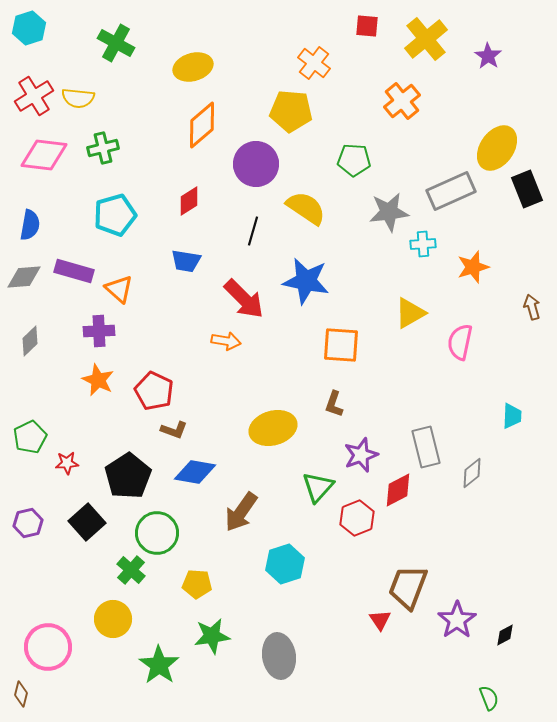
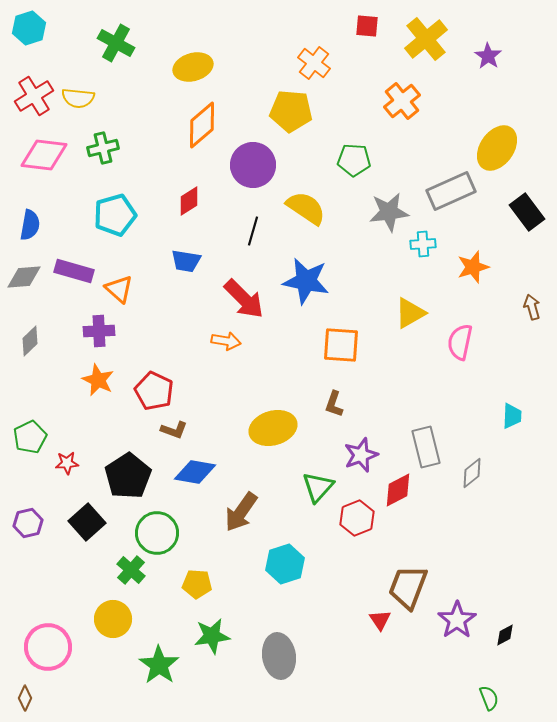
purple circle at (256, 164): moved 3 px left, 1 px down
black rectangle at (527, 189): moved 23 px down; rotated 15 degrees counterclockwise
brown diamond at (21, 694): moved 4 px right, 4 px down; rotated 10 degrees clockwise
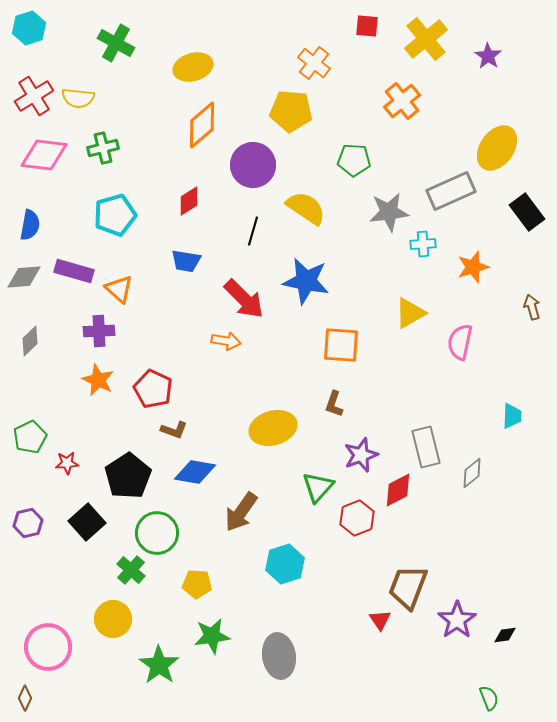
red pentagon at (154, 391): moved 1 px left, 2 px up
black diamond at (505, 635): rotated 20 degrees clockwise
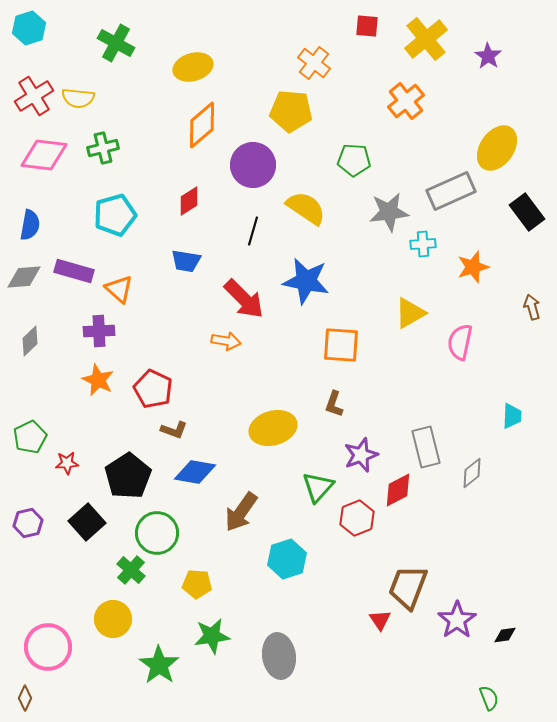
orange cross at (402, 101): moved 4 px right
cyan hexagon at (285, 564): moved 2 px right, 5 px up
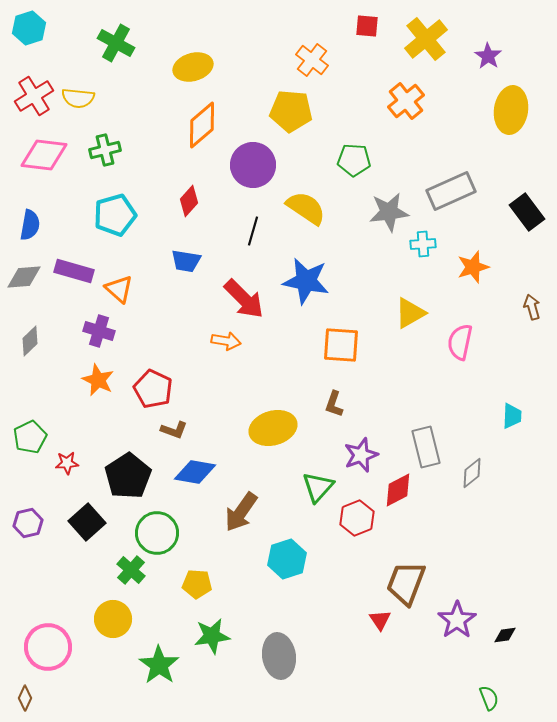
orange cross at (314, 63): moved 2 px left, 3 px up
green cross at (103, 148): moved 2 px right, 2 px down
yellow ellipse at (497, 148): moved 14 px right, 38 px up; rotated 27 degrees counterclockwise
red diamond at (189, 201): rotated 16 degrees counterclockwise
purple cross at (99, 331): rotated 20 degrees clockwise
brown trapezoid at (408, 587): moved 2 px left, 4 px up
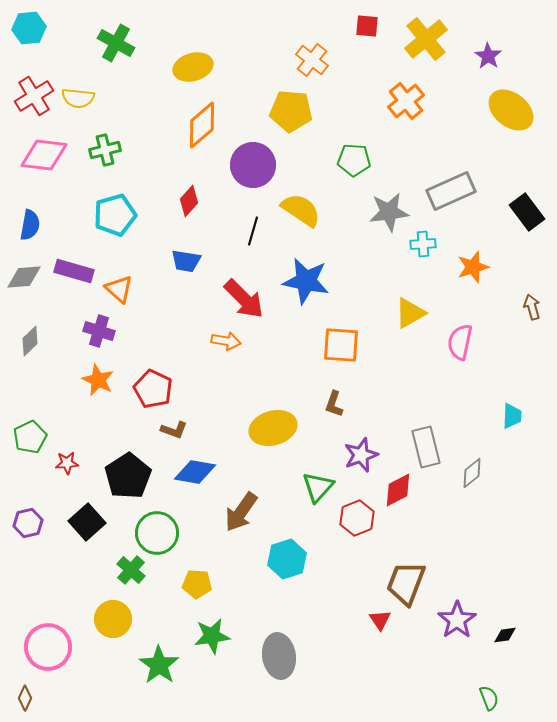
cyan hexagon at (29, 28): rotated 12 degrees clockwise
yellow ellipse at (511, 110): rotated 60 degrees counterclockwise
yellow semicircle at (306, 208): moved 5 px left, 2 px down
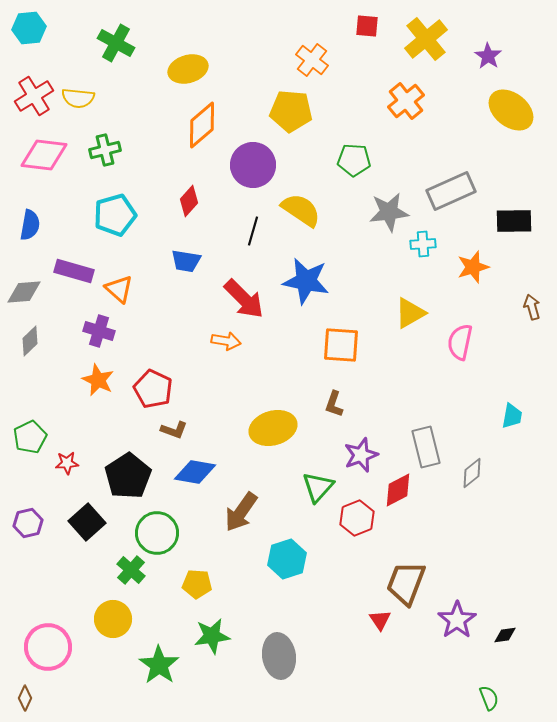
yellow ellipse at (193, 67): moved 5 px left, 2 px down
black rectangle at (527, 212): moved 13 px left, 9 px down; rotated 54 degrees counterclockwise
gray diamond at (24, 277): moved 15 px down
cyan trapezoid at (512, 416): rotated 8 degrees clockwise
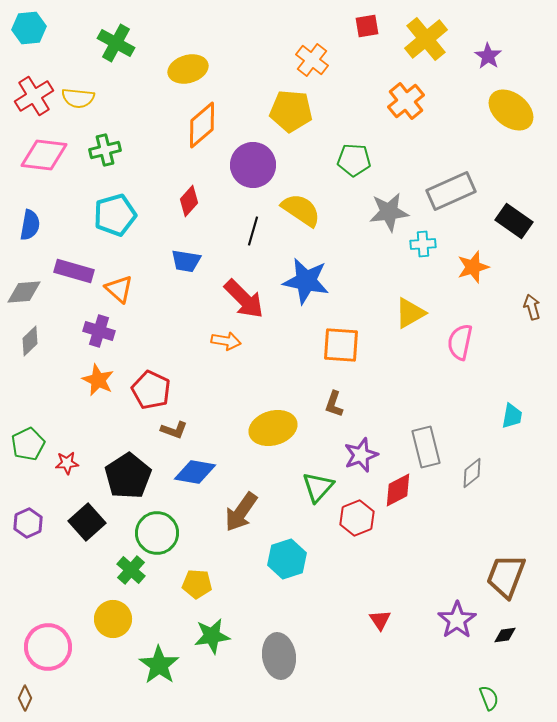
red square at (367, 26): rotated 15 degrees counterclockwise
black rectangle at (514, 221): rotated 36 degrees clockwise
red pentagon at (153, 389): moved 2 px left, 1 px down
green pentagon at (30, 437): moved 2 px left, 7 px down
purple hexagon at (28, 523): rotated 12 degrees counterclockwise
brown trapezoid at (406, 583): moved 100 px right, 7 px up
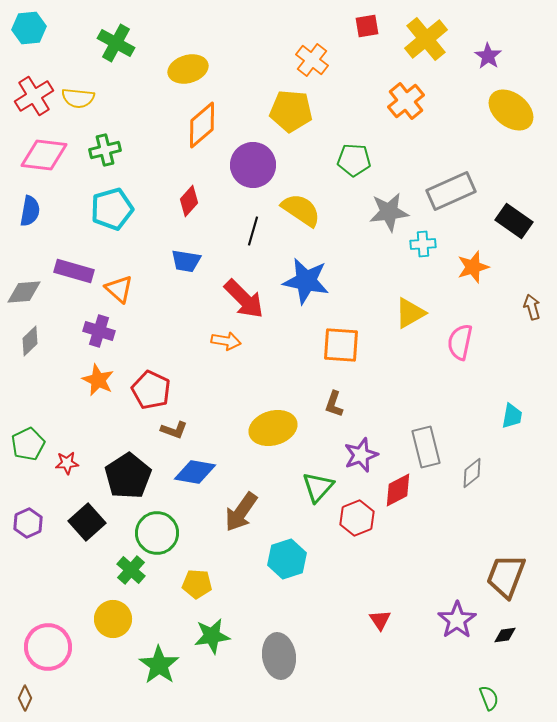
cyan pentagon at (115, 215): moved 3 px left, 6 px up
blue semicircle at (30, 225): moved 14 px up
